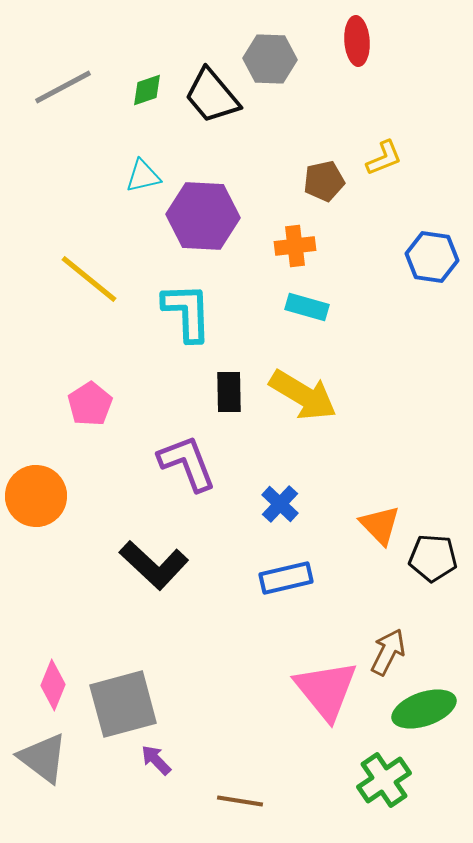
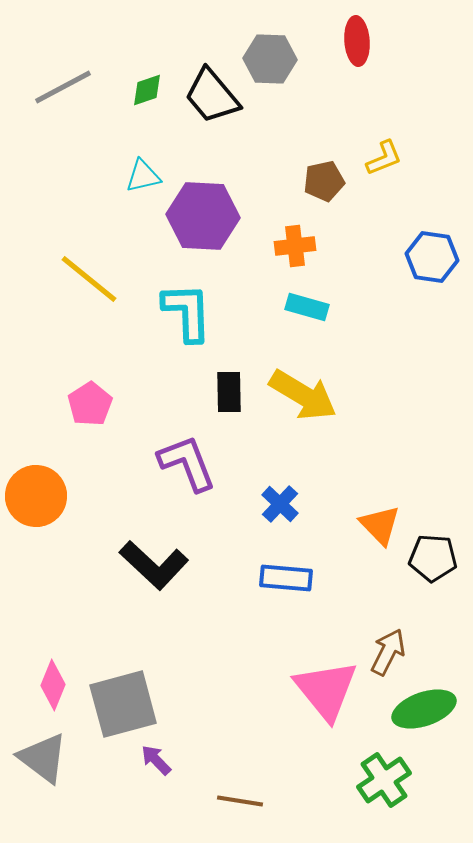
blue rectangle: rotated 18 degrees clockwise
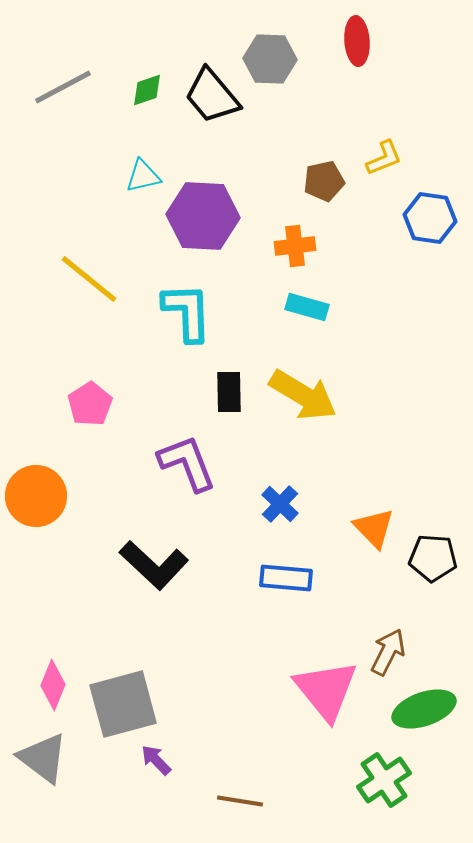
blue hexagon: moved 2 px left, 39 px up
orange triangle: moved 6 px left, 3 px down
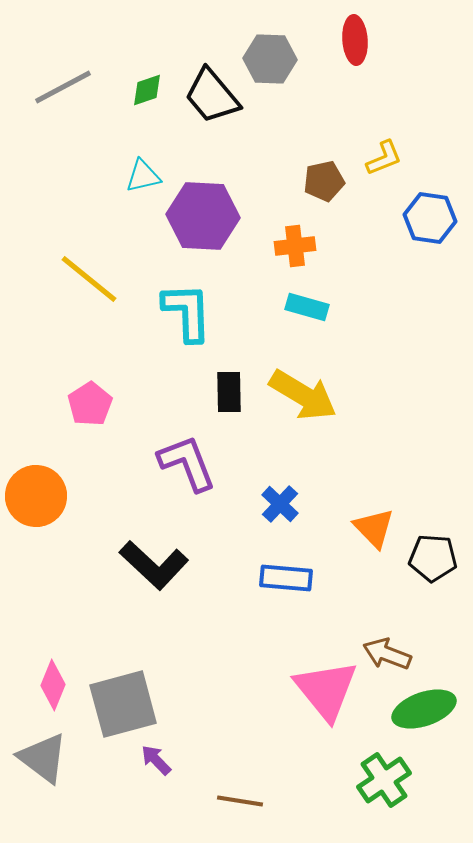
red ellipse: moved 2 px left, 1 px up
brown arrow: moved 1 px left, 2 px down; rotated 96 degrees counterclockwise
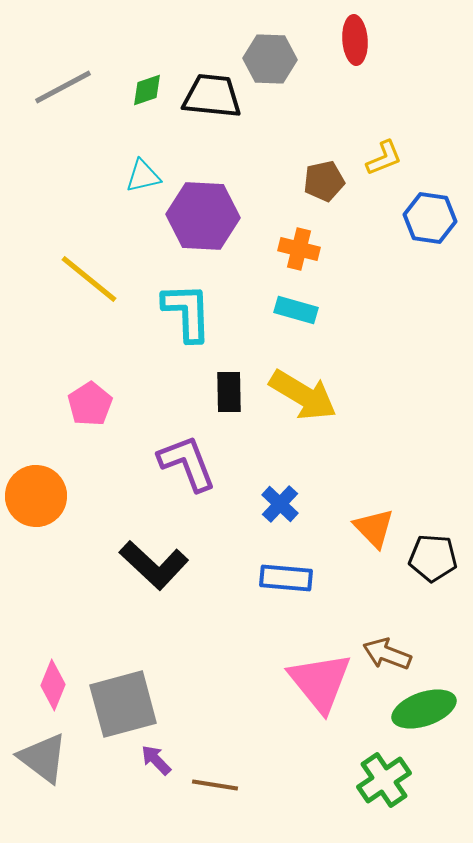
black trapezoid: rotated 136 degrees clockwise
orange cross: moved 4 px right, 3 px down; rotated 21 degrees clockwise
cyan rectangle: moved 11 px left, 3 px down
pink triangle: moved 6 px left, 8 px up
brown line: moved 25 px left, 16 px up
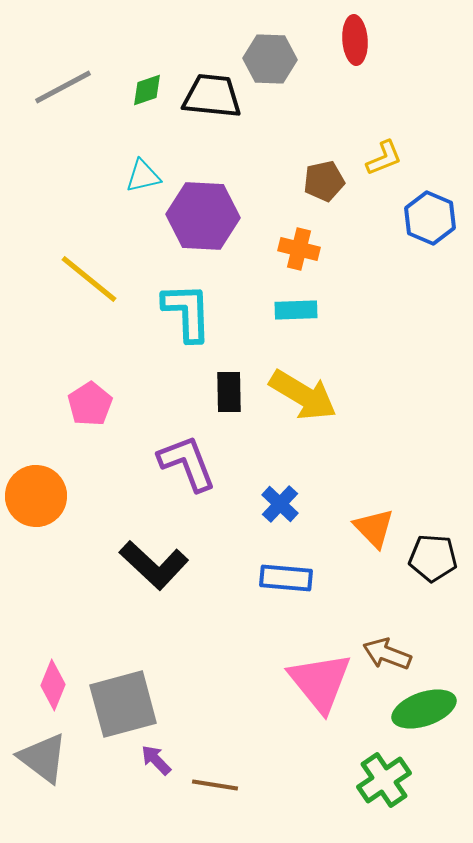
blue hexagon: rotated 15 degrees clockwise
cyan rectangle: rotated 18 degrees counterclockwise
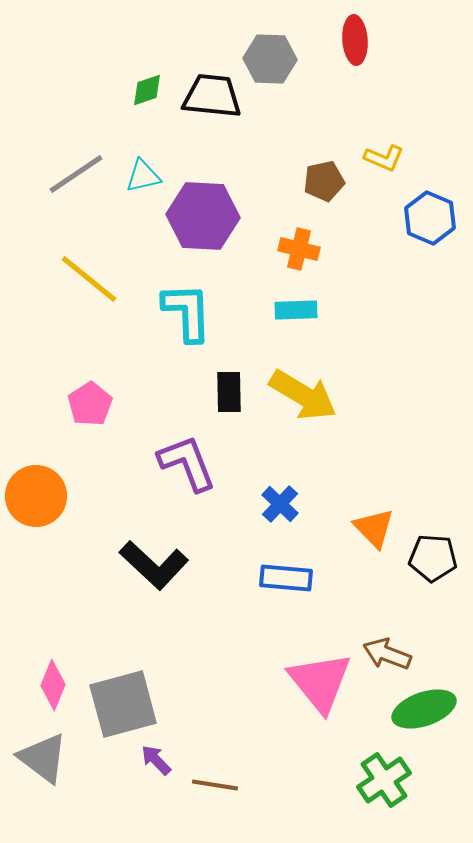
gray line: moved 13 px right, 87 px down; rotated 6 degrees counterclockwise
yellow L-shape: rotated 45 degrees clockwise
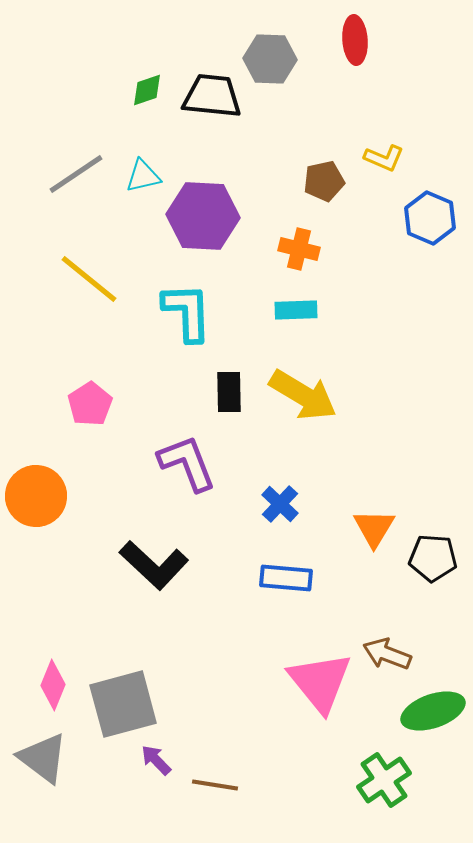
orange triangle: rotated 15 degrees clockwise
green ellipse: moved 9 px right, 2 px down
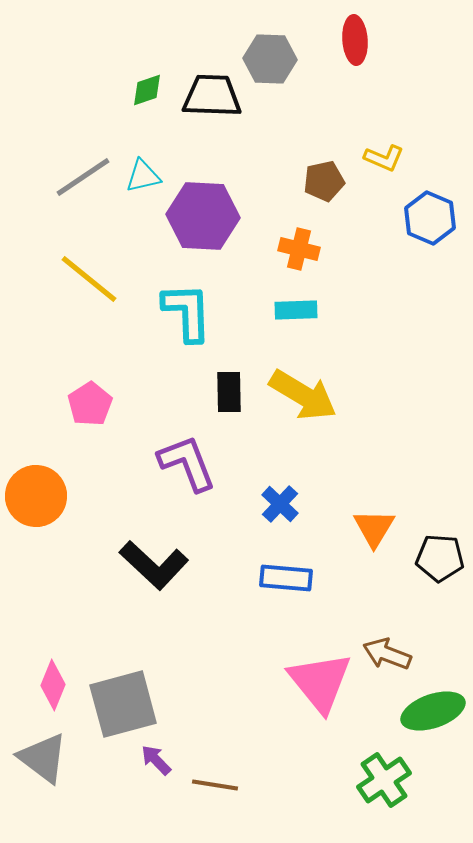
black trapezoid: rotated 4 degrees counterclockwise
gray line: moved 7 px right, 3 px down
black pentagon: moved 7 px right
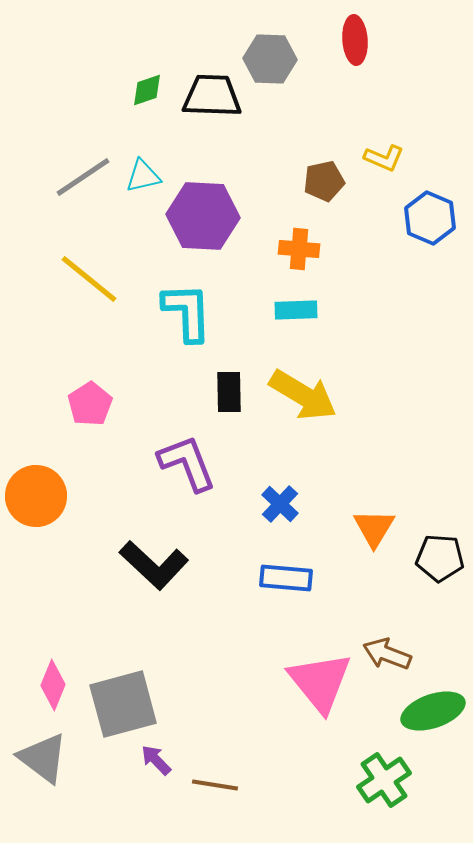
orange cross: rotated 9 degrees counterclockwise
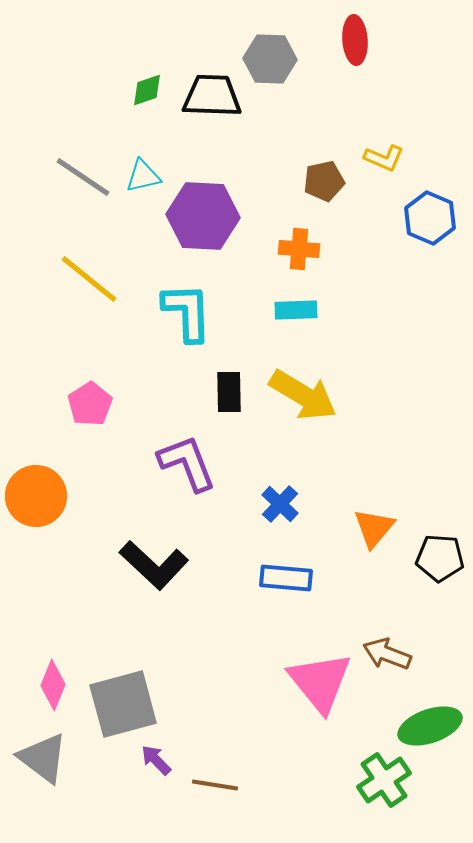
gray line: rotated 68 degrees clockwise
orange triangle: rotated 9 degrees clockwise
green ellipse: moved 3 px left, 15 px down
